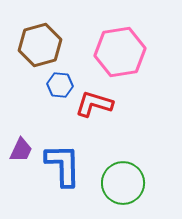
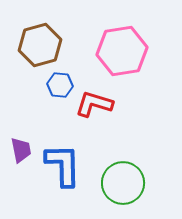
pink hexagon: moved 2 px right, 1 px up
purple trapezoid: rotated 36 degrees counterclockwise
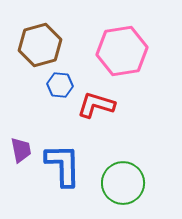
red L-shape: moved 2 px right, 1 px down
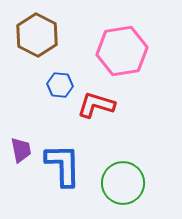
brown hexagon: moved 3 px left, 10 px up; rotated 18 degrees counterclockwise
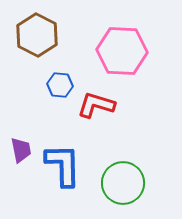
pink hexagon: rotated 12 degrees clockwise
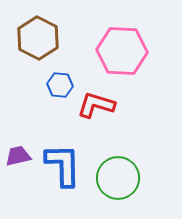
brown hexagon: moved 1 px right, 3 px down
purple trapezoid: moved 3 px left, 6 px down; rotated 92 degrees counterclockwise
green circle: moved 5 px left, 5 px up
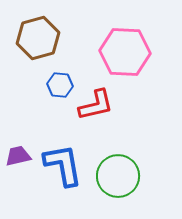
brown hexagon: rotated 18 degrees clockwise
pink hexagon: moved 3 px right, 1 px down
red L-shape: rotated 150 degrees clockwise
blue L-shape: rotated 9 degrees counterclockwise
green circle: moved 2 px up
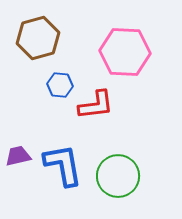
red L-shape: rotated 6 degrees clockwise
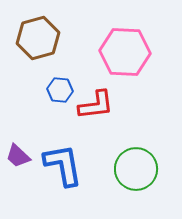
blue hexagon: moved 5 px down
purple trapezoid: rotated 124 degrees counterclockwise
green circle: moved 18 px right, 7 px up
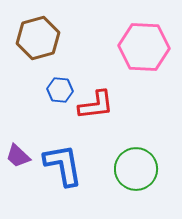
pink hexagon: moved 19 px right, 5 px up
